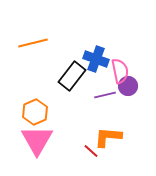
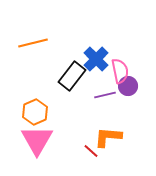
blue cross: rotated 25 degrees clockwise
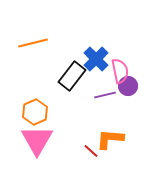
orange L-shape: moved 2 px right, 2 px down
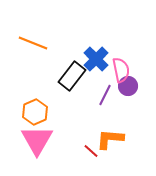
orange line: rotated 36 degrees clockwise
pink semicircle: moved 1 px right, 1 px up
purple line: rotated 50 degrees counterclockwise
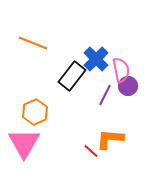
pink triangle: moved 13 px left, 3 px down
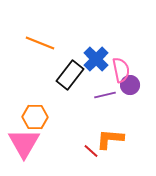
orange line: moved 7 px right
black rectangle: moved 2 px left, 1 px up
purple circle: moved 2 px right, 1 px up
purple line: rotated 50 degrees clockwise
orange hexagon: moved 5 px down; rotated 25 degrees clockwise
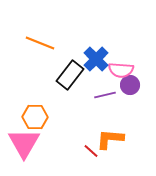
pink semicircle: rotated 105 degrees clockwise
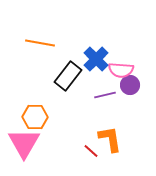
orange line: rotated 12 degrees counterclockwise
black rectangle: moved 2 px left, 1 px down
orange L-shape: rotated 76 degrees clockwise
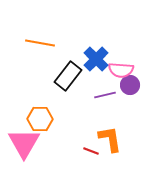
orange hexagon: moved 5 px right, 2 px down
red line: rotated 21 degrees counterclockwise
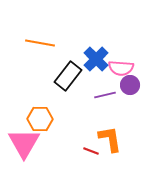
pink semicircle: moved 2 px up
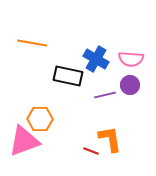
orange line: moved 8 px left
blue cross: rotated 15 degrees counterclockwise
pink semicircle: moved 10 px right, 9 px up
black rectangle: rotated 64 degrees clockwise
pink triangle: moved 2 px up; rotated 40 degrees clockwise
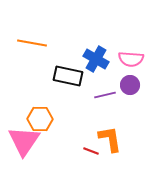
pink triangle: rotated 36 degrees counterclockwise
